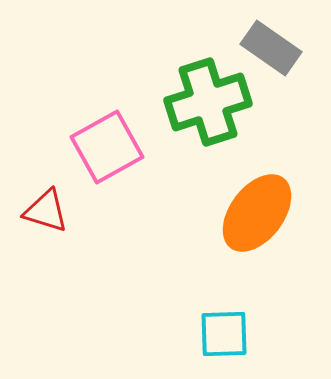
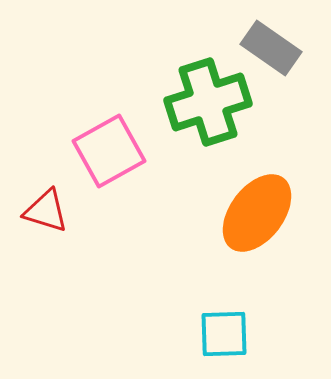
pink square: moved 2 px right, 4 px down
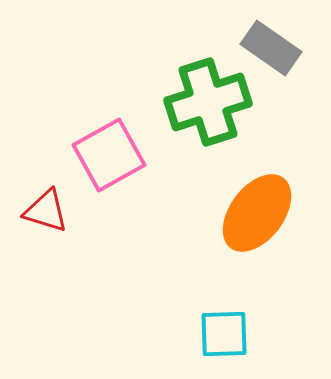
pink square: moved 4 px down
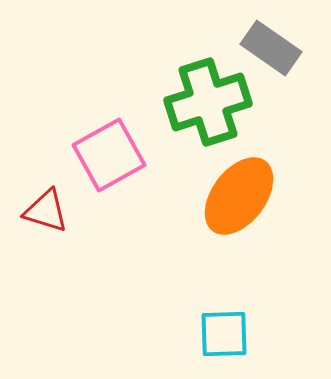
orange ellipse: moved 18 px left, 17 px up
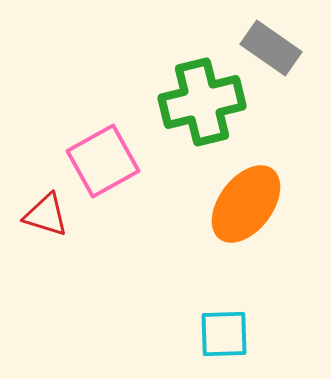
green cross: moved 6 px left; rotated 4 degrees clockwise
pink square: moved 6 px left, 6 px down
orange ellipse: moved 7 px right, 8 px down
red triangle: moved 4 px down
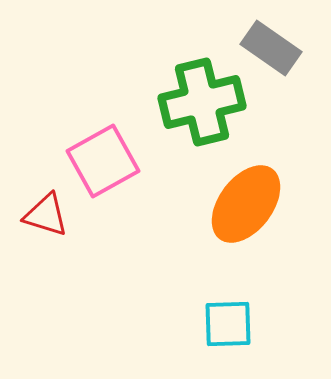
cyan square: moved 4 px right, 10 px up
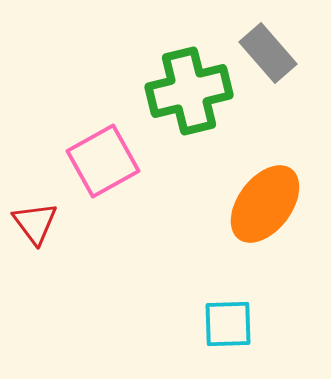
gray rectangle: moved 3 px left, 5 px down; rotated 14 degrees clockwise
green cross: moved 13 px left, 11 px up
orange ellipse: moved 19 px right
red triangle: moved 11 px left, 8 px down; rotated 36 degrees clockwise
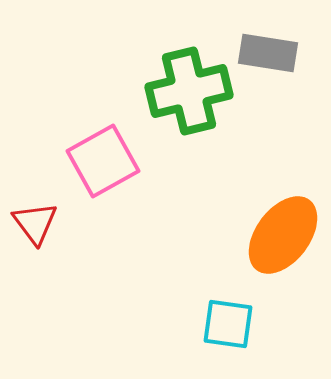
gray rectangle: rotated 40 degrees counterclockwise
orange ellipse: moved 18 px right, 31 px down
cyan square: rotated 10 degrees clockwise
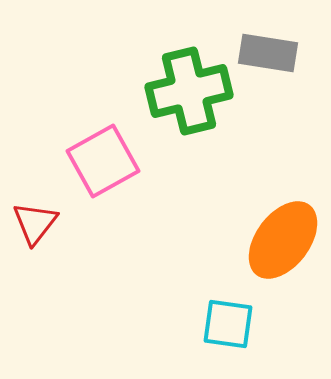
red triangle: rotated 15 degrees clockwise
orange ellipse: moved 5 px down
